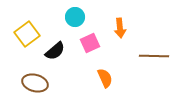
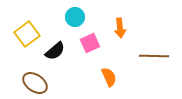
orange semicircle: moved 4 px right, 1 px up
brown ellipse: rotated 20 degrees clockwise
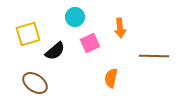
yellow square: moved 1 px right; rotated 20 degrees clockwise
orange semicircle: moved 2 px right, 1 px down; rotated 144 degrees counterclockwise
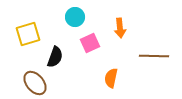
black semicircle: moved 6 px down; rotated 30 degrees counterclockwise
brown ellipse: rotated 15 degrees clockwise
